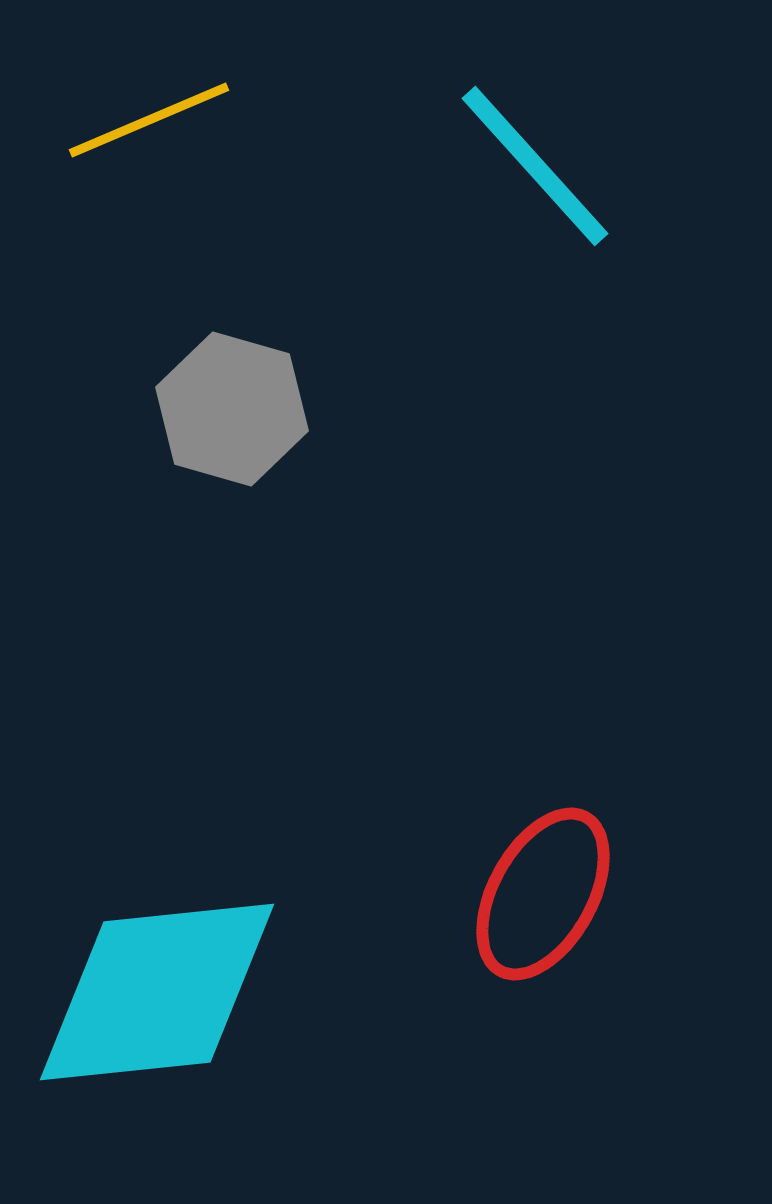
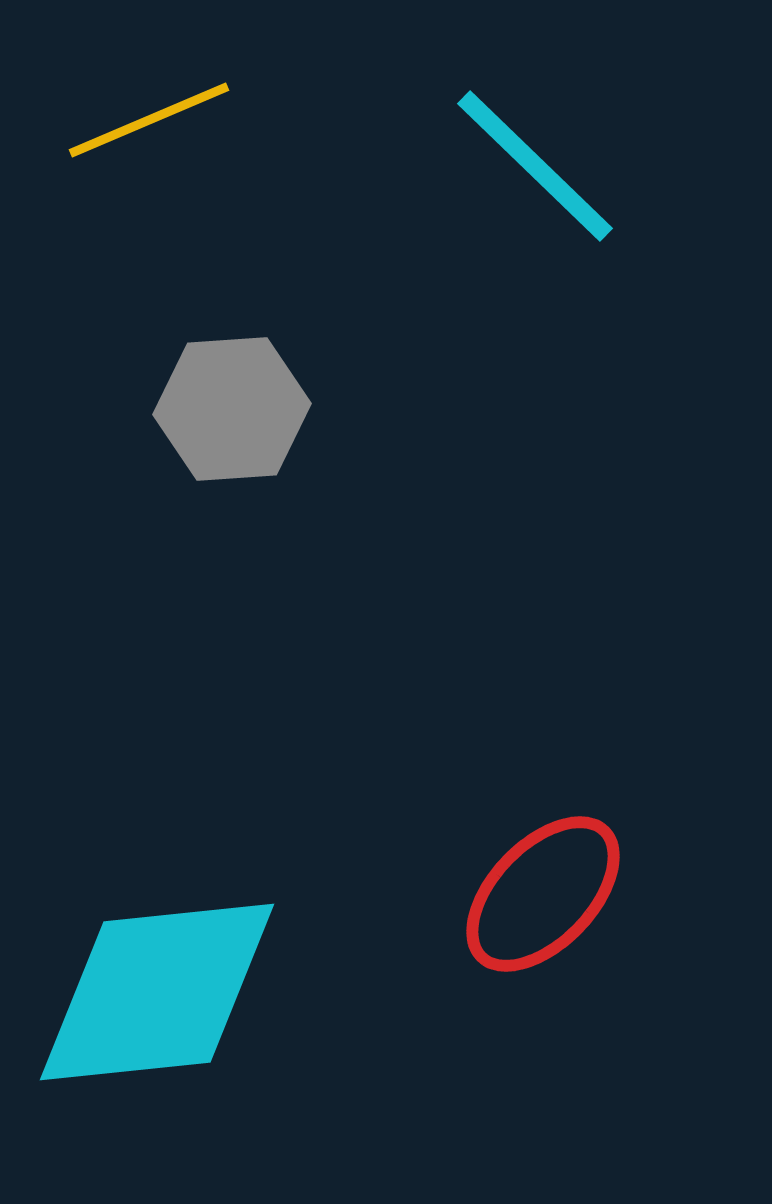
cyan line: rotated 4 degrees counterclockwise
gray hexagon: rotated 20 degrees counterclockwise
red ellipse: rotated 15 degrees clockwise
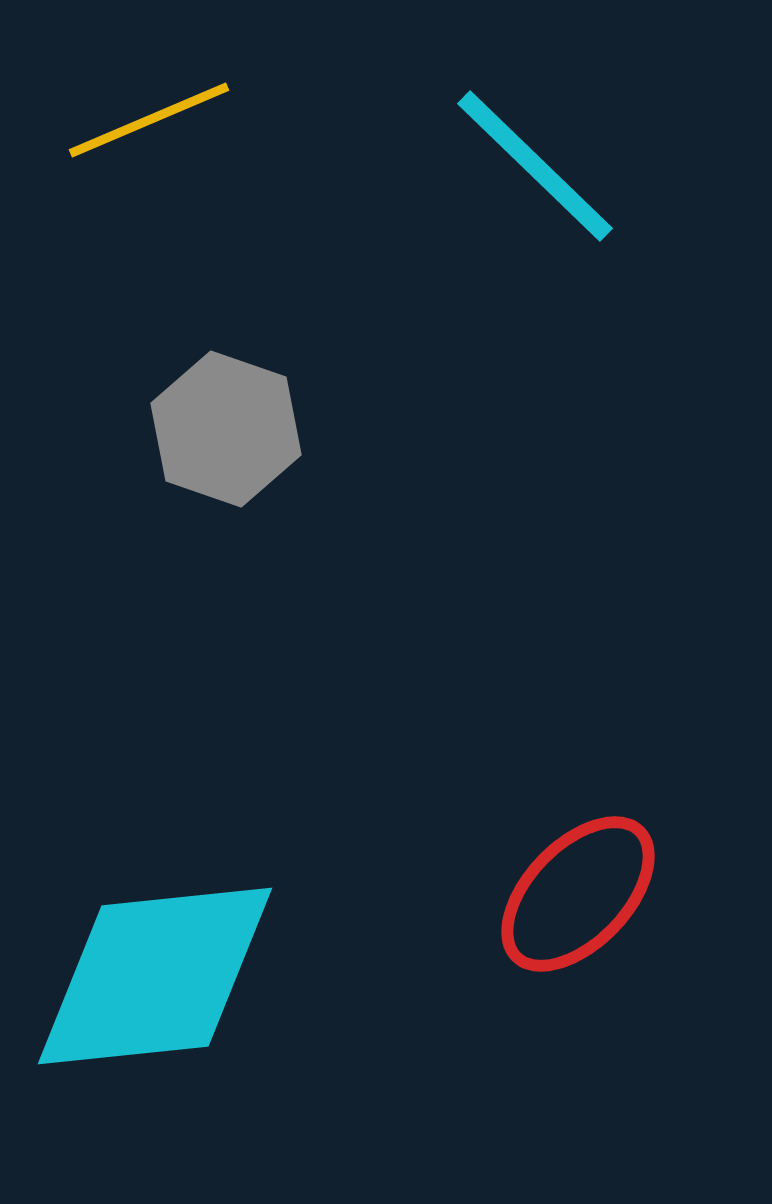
gray hexagon: moved 6 px left, 20 px down; rotated 23 degrees clockwise
red ellipse: moved 35 px right
cyan diamond: moved 2 px left, 16 px up
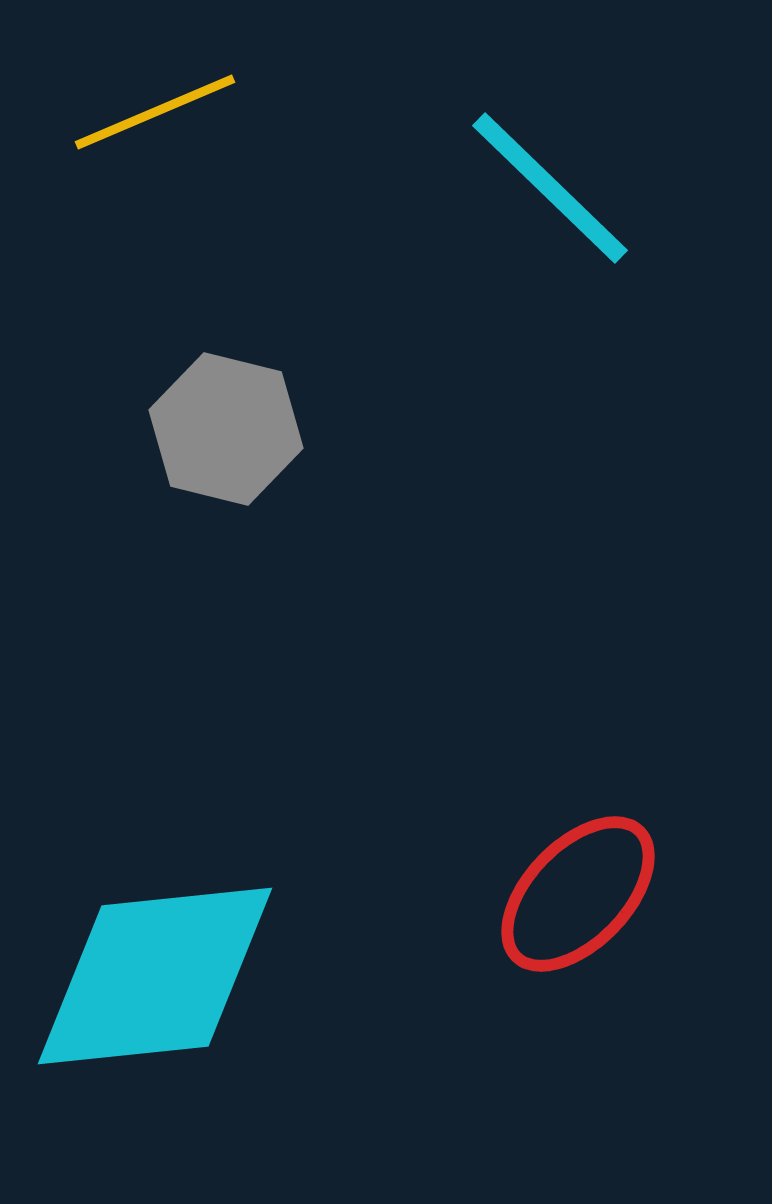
yellow line: moved 6 px right, 8 px up
cyan line: moved 15 px right, 22 px down
gray hexagon: rotated 5 degrees counterclockwise
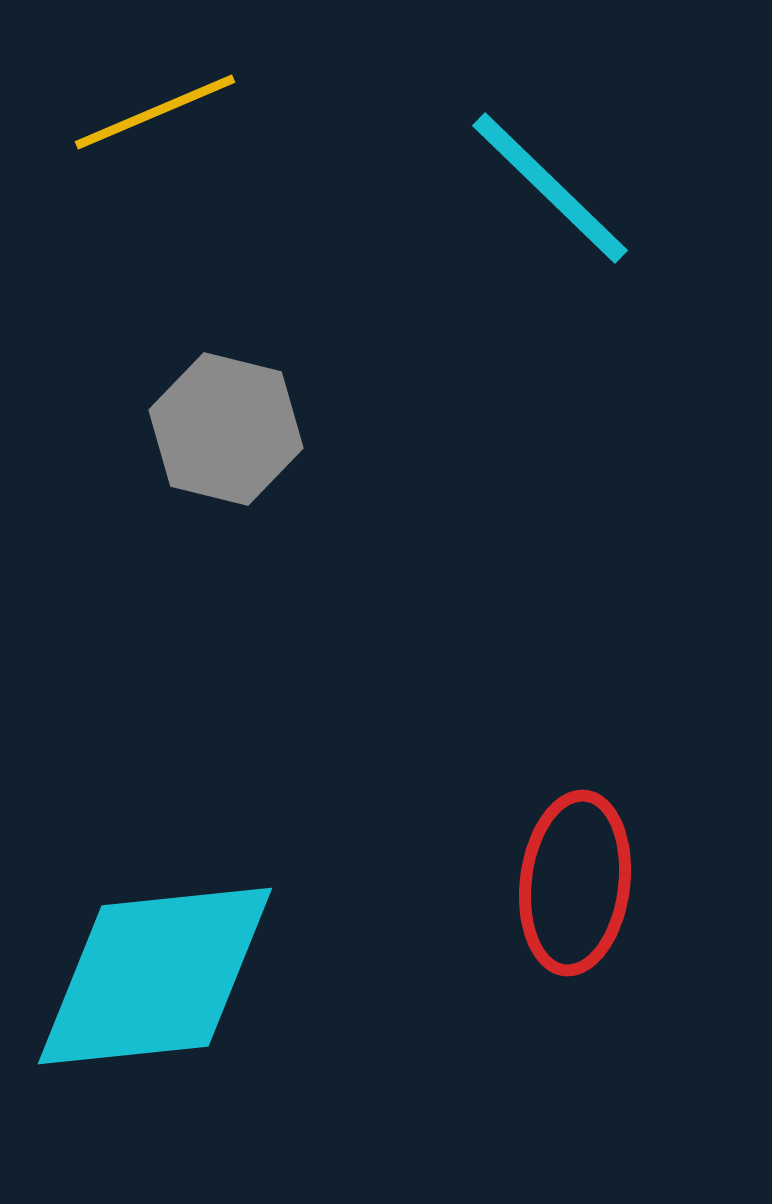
red ellipse: moved 3 px left, 11 px up; rotated 37 degrees counterclockwise
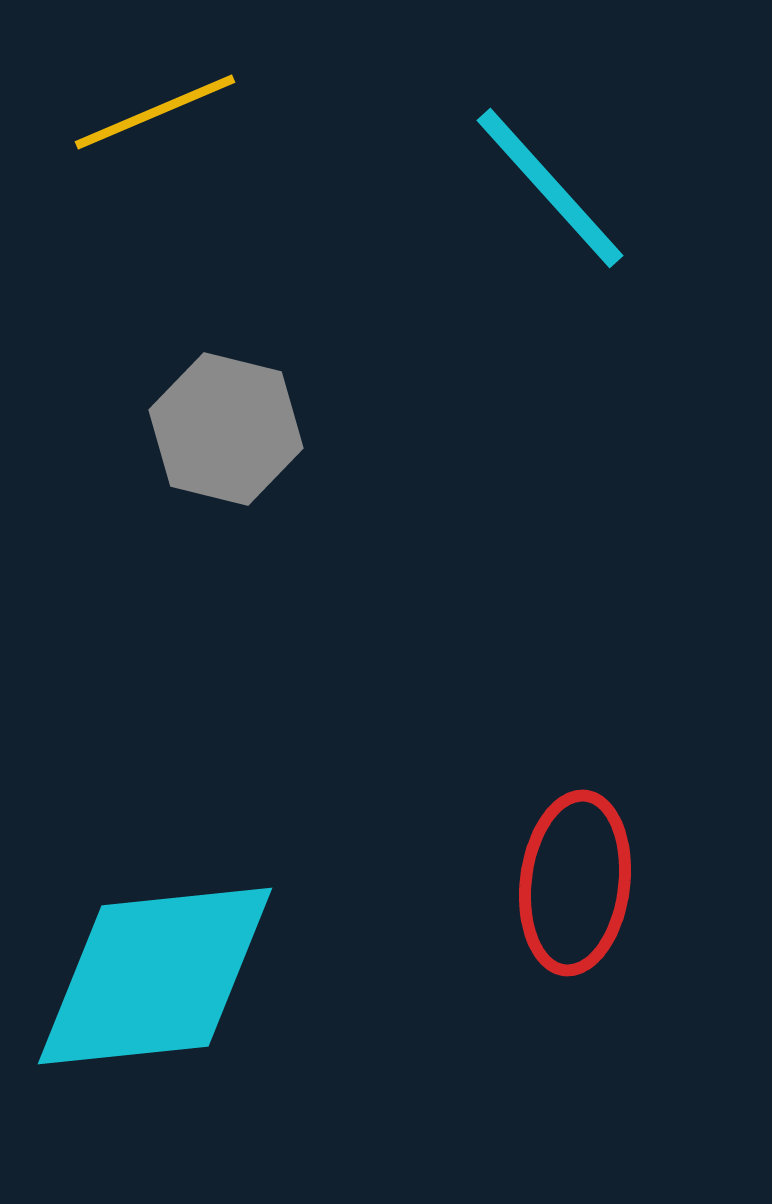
cyan line: rotated 4 degrees clockwise
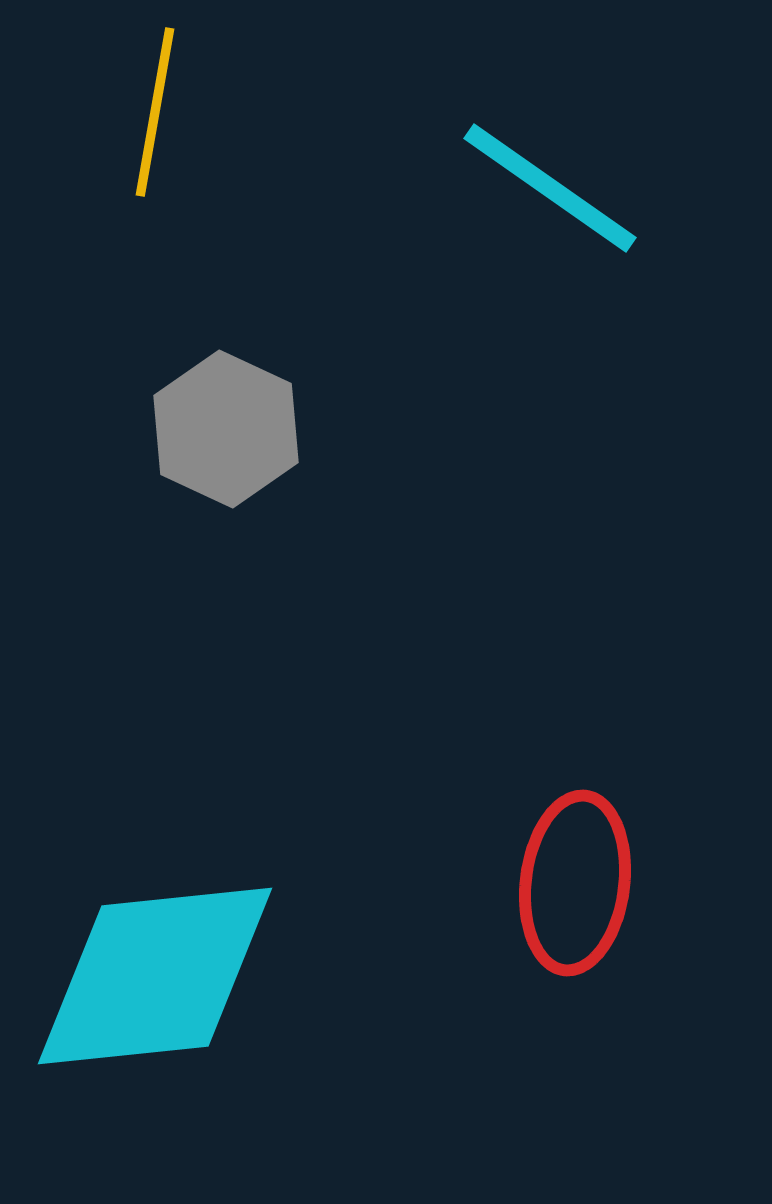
yellow line: rotated 57 degrees counterclockwise
cyan line: rotated 13 degrees counterclockwise
gray hexagon: rotated 11 degrees clockwise
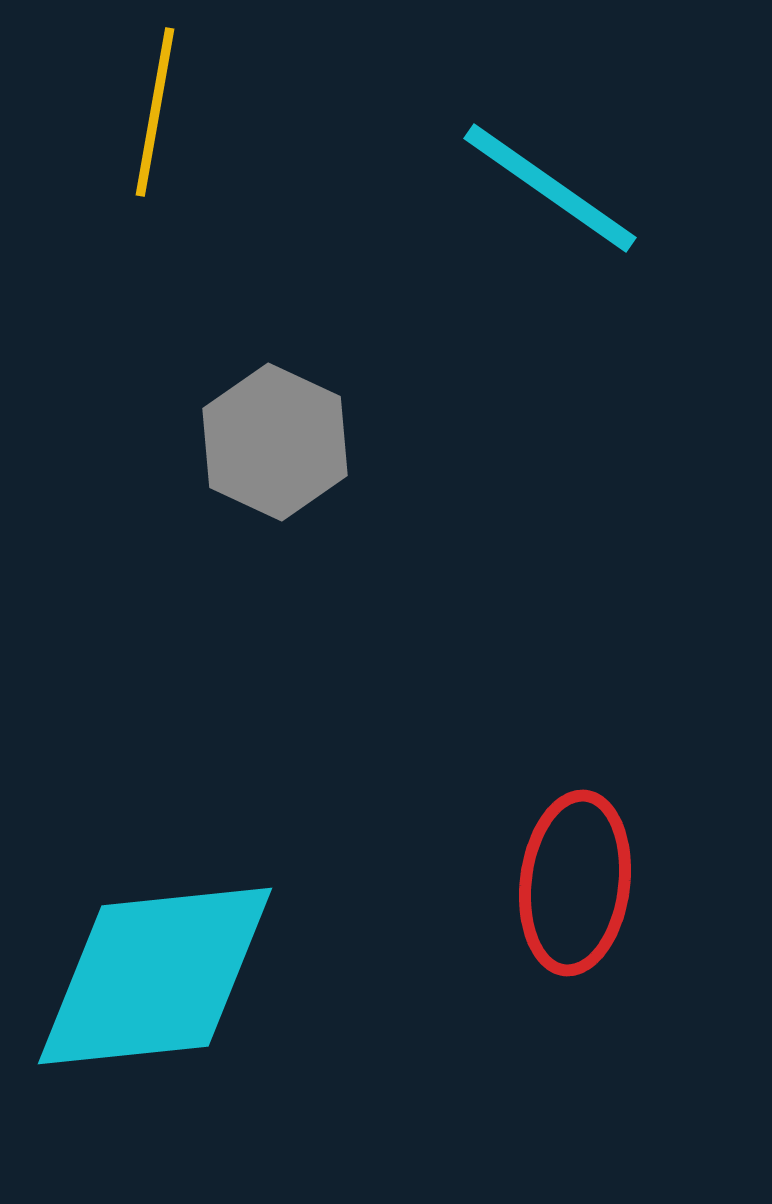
gray hexagon: moved 49 px right, 13 px down
